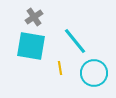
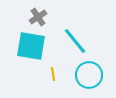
gray cross: moved 4 px right
yellow line: moved 7 px left, 6 px down
cyan circle: moved 5 px left, 2 px down
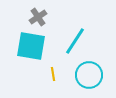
cyan line: rotated 72 degrees clockwise
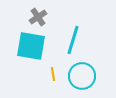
cyan line: moved 2 px left, 1 px up; rotated 16 degrees counterclockwise
cyan circle: moved 7 px left, 1 px down
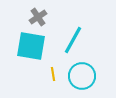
cyan line: rotated 12 degrees clockwise
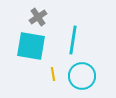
cyan line: rotated 20 degrees counterclockwise
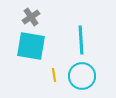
gray cross: moved 7 px left
cyan line: moved 8 px right; rotated 12 degrees counterclockwise
yellow line: moved 1 px right, 1 px down
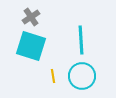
cyan square: rotated 8 degrees clockwise
yellow line: moved 1 px left, 1 px down
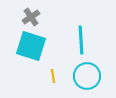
cyan circle: moved 5 px right
